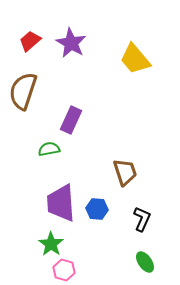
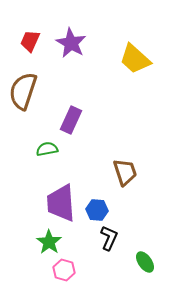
red trapezoid: rotated 25 degrees counterclockwise
yellow trapezoid: rotated 8 degrees counterclockwise
green semicircle: moved 2 px left
blue hexagon: moved 1 px down
black L-shape: moved 33 px left, 19 px down
green star: moved 2 px left, 2 px up
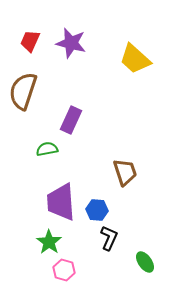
purple star: rotated 16 degrees counterclockwise
purple trapezoid: moved 1 px up
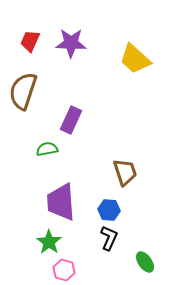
purple star: rotated 12 degrees counterclockwise
blue hexagon: moved 12 px right
